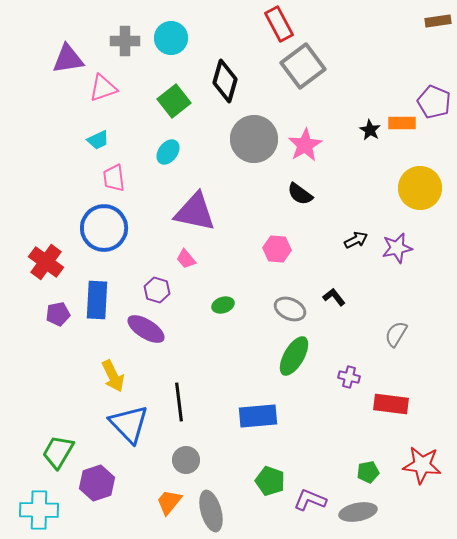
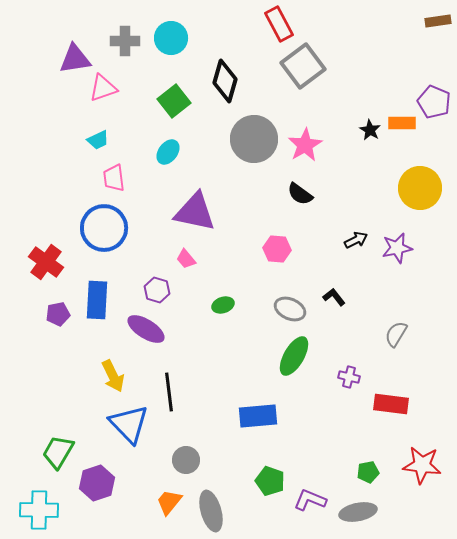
purple triangle at (68, 59): moved 7 px right
black line at (179, 402): moved 10 px left, 10 px up
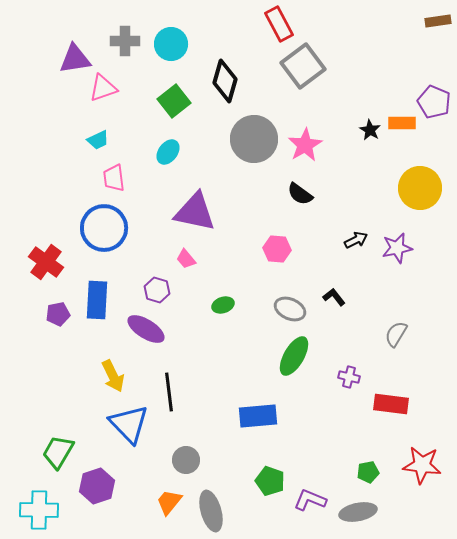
cyan circle at (171, 38): moved 6 px down
purple hexagon at (97, 483): moved 3 px down
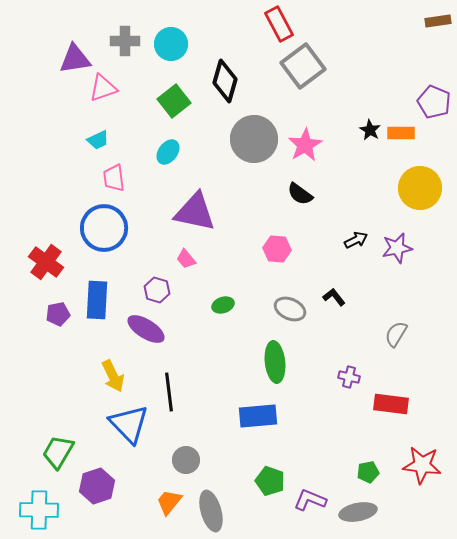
orange rectangle at (402, 123): moved 1 px left, 10 px down
green ellipse at (294, 356): moved 19 px left, 6 px down; rotated 36 degrees counterclockwise
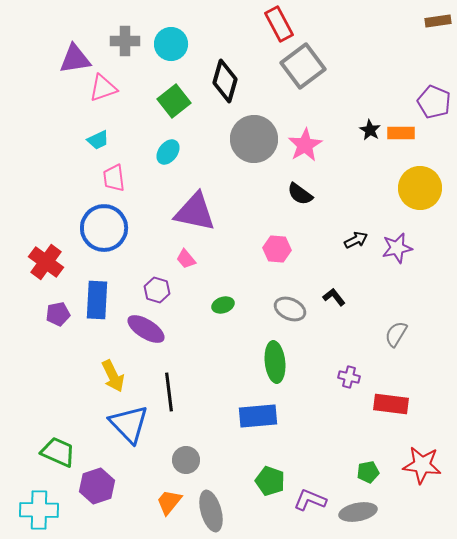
green trapezoid at (58, 452): rotated 84 degrees clockwise
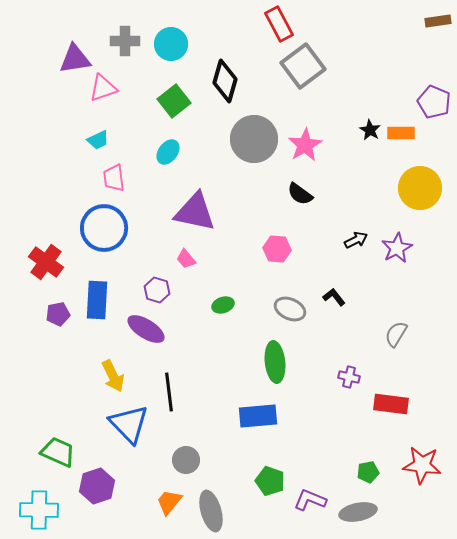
purple star at (397, 248): rotated 16 degrees counterclockwise
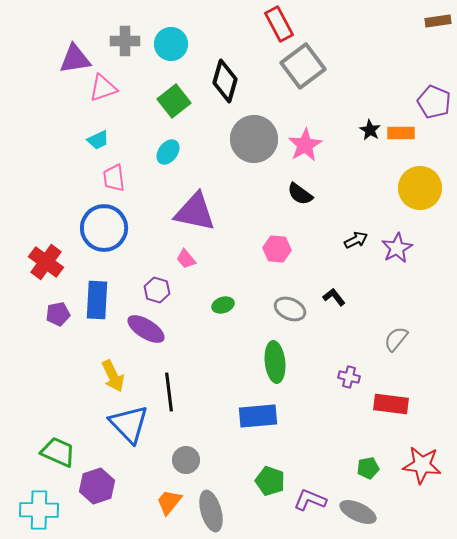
gray semicircle at (396, 334): moved 5 px down; rotated 8 degrees clockwise
green pentagon at (368, 472): moved 4 px up
gray ellipse at (358, 512): rotated 36 degrees clockwise
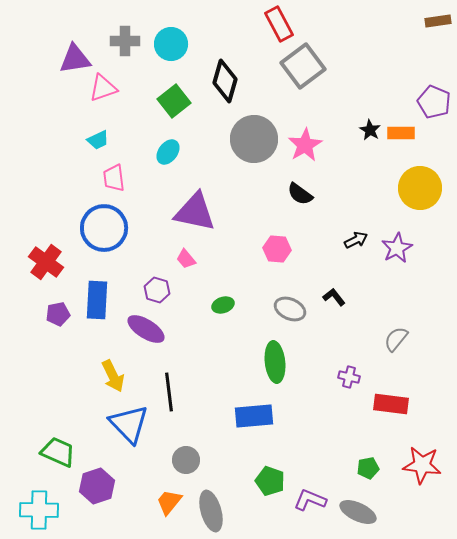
blue rectangle at (258, 416): moved 4 px left
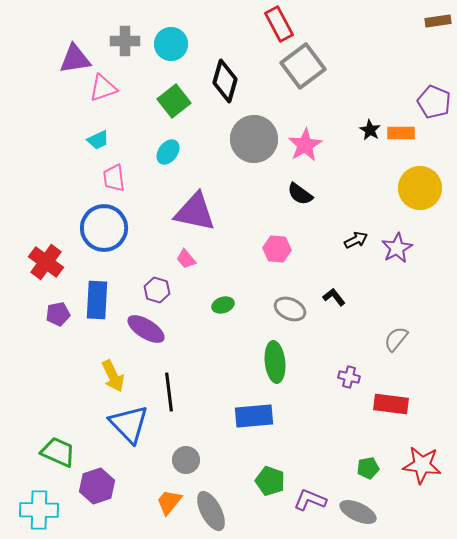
gray ellipse at (211, 511): rotated 12 degrees counterclockwise
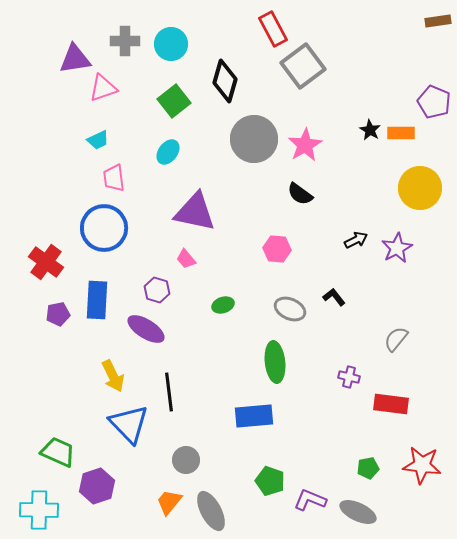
red rectangle at (279, 24): moved 6 px left, 5 px down
